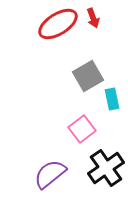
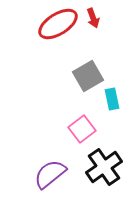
black cross: moved 2 px left, 1 px up
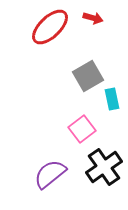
red arrow: rotated 54 degrees counterclockwise
red ellipse: moved 8 px left, 3 px down; rotated 12 degrees counterclockwise
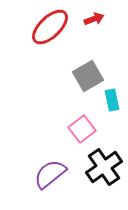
red arrow: moved 1 px right, 1 px down; rotated 36 degrees counterclockwise
cyan rectangle: moved 1 px down
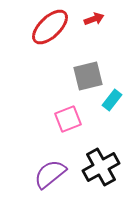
gray square: rotated 16 degrees clockwise
cyan rectangle: rotated 50 degrees clockwise
pink square: moved 14 px left, 10 px up; rotated 16 degrees clockwise
black cross: moved 3 px left; rotated 6 degrees clockwise
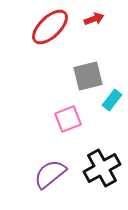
black cross: moved 1 px right, 1 px down
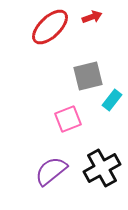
red arrow: moved 2 px left, 2 px up
purple semicircle: moved 1 px right, 3 px up
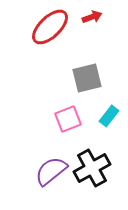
gray square: moved 1 px left, 2 px down
cyan rectangle: moved 3 px left, 16 px down
black cross: moved 10 px left
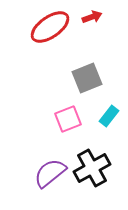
red ellipse: rotated 9 degrees clockwise
gray square: rotated 8 degrees counterclockwise
purple semicircle: moved 1 px left, 2 px down
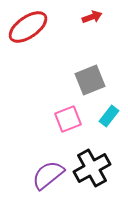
red ellipse: moved 22 px left
gray square: moved 3 px right, 2 px down
purple semicircle: moved 2 px left, 2 px down
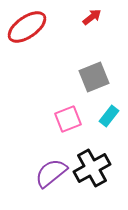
red arrow: rotated 18 degrees counterclockwise
red ellipse: moved 1 px left
gray square: moved 4 px right, 3 px up
purple semicircle: moved 3 px right, 2 px up
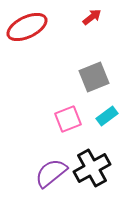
red ellipse: rotated 9 degrees clockwise
cyan rectangle: moved 2 px left; rotated 15 degrees clockwise
